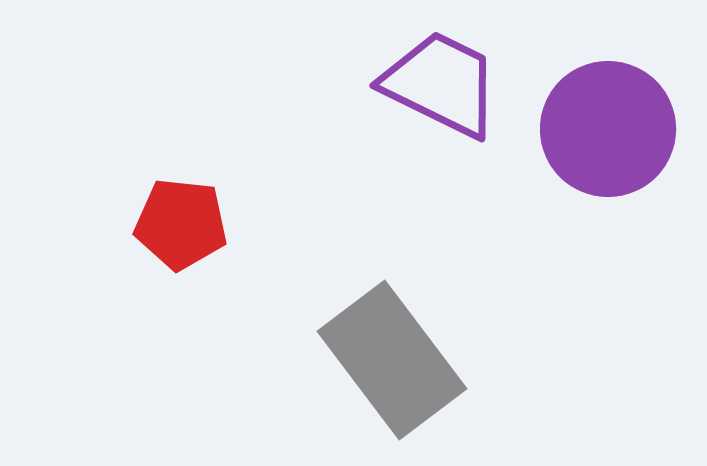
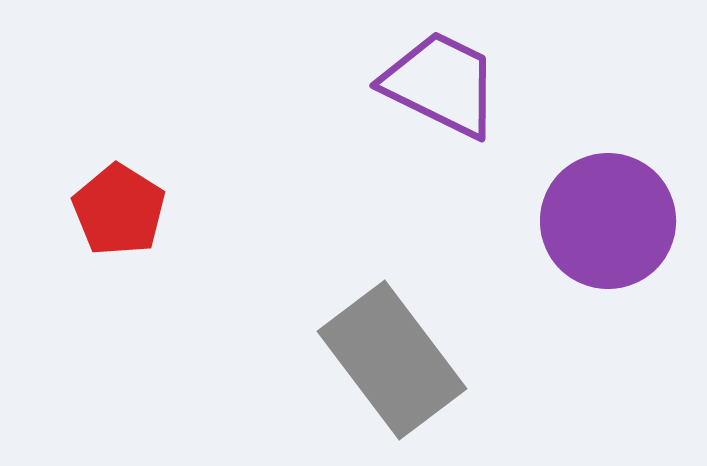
purple circle: moved 92 px down
red pentagon: moved 62 px left, 14 px up; rotated 26 degrees clockwise
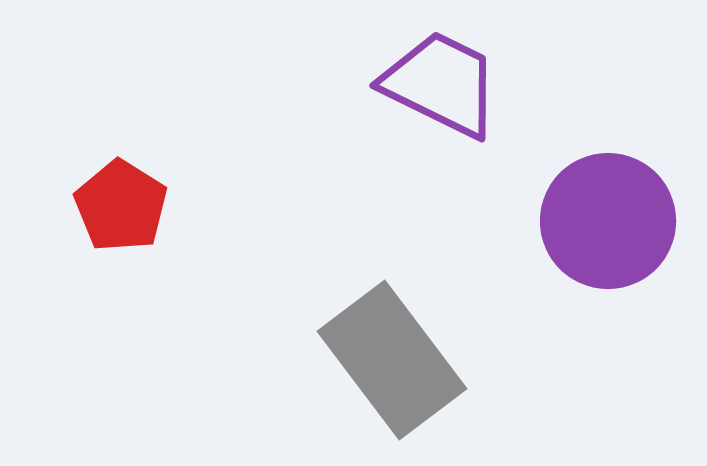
red pentagon: moved 2 px right, 4 px up
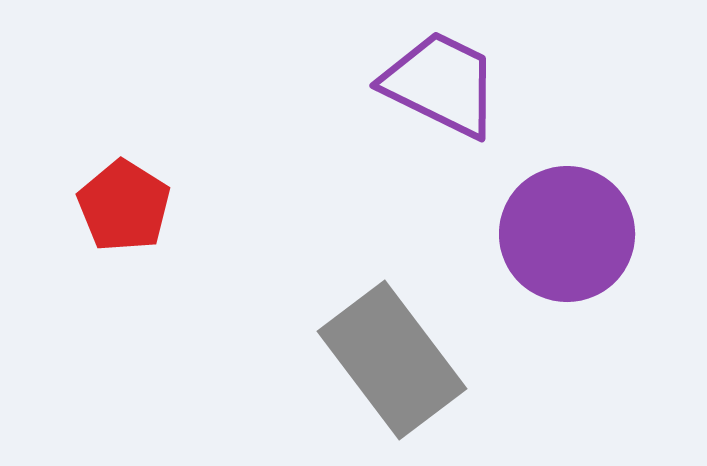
red pentagon: moved 3 px right
purple circle: moved 41 px left, 13 px down
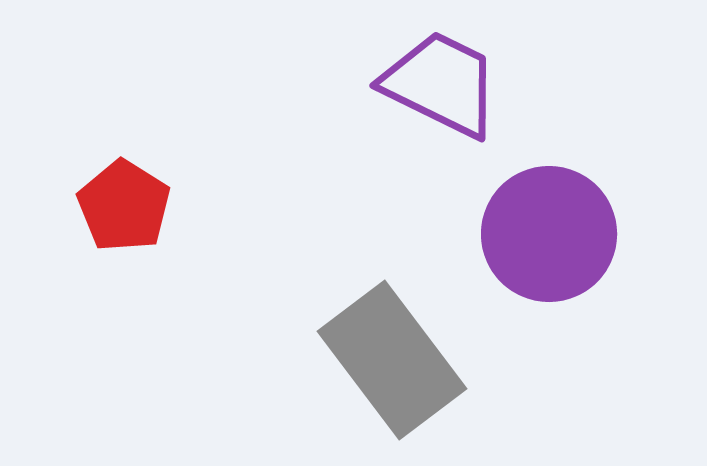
purple circle: moved 18 px left
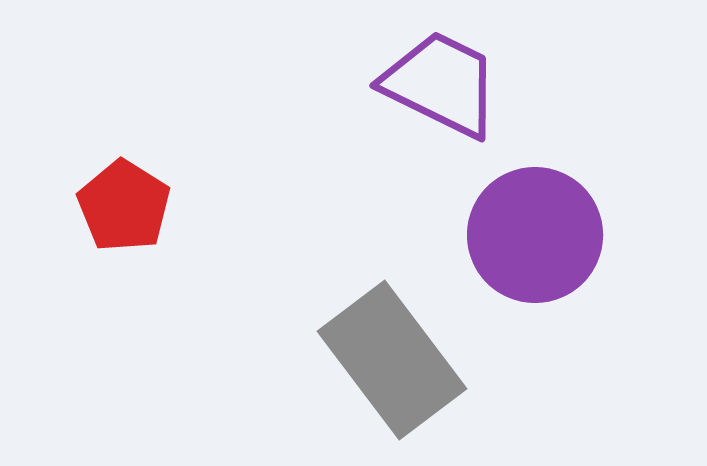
purple circle: moved 14 px left, 1 px down
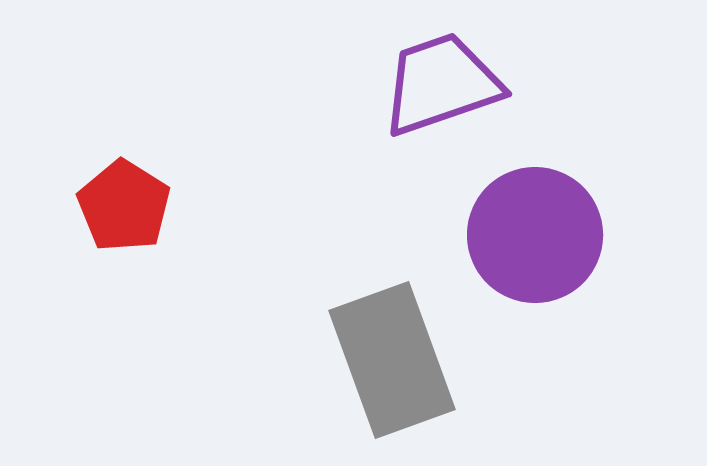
purple trapezoid: rotated 45 degrees counterclockwise
gray rectangle: rotated 17 degrees clockwise
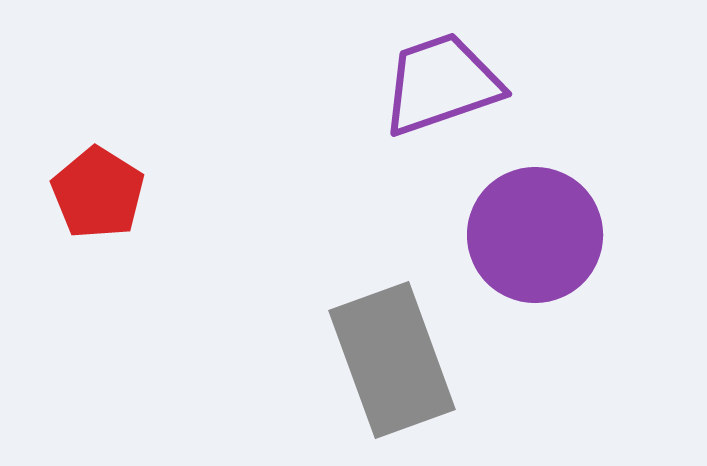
red pentagon: moved 26 px left, 13 px up
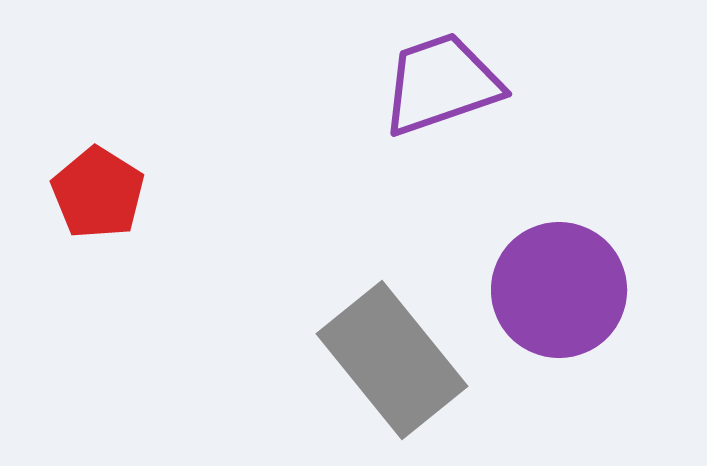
purple circle: moved 24 px right, 55 px down
gray rectangle: rotated 19 degrees counterclockwise
